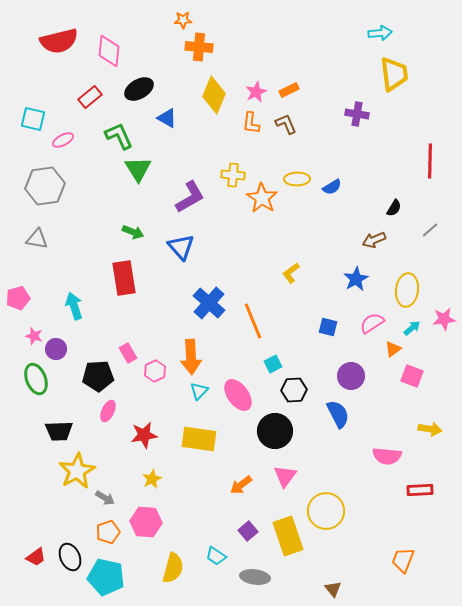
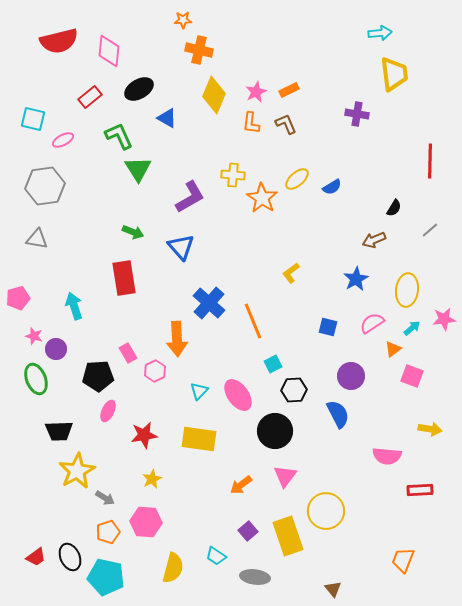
orange cross at (199, 47): moved 3 px down; rotated 8 degrees clockwise
yellow ellipse at (297, 179): rotated 40 degrees counterclockwise
orange arrow at (191, 357): moved 14 px left, 18 px up
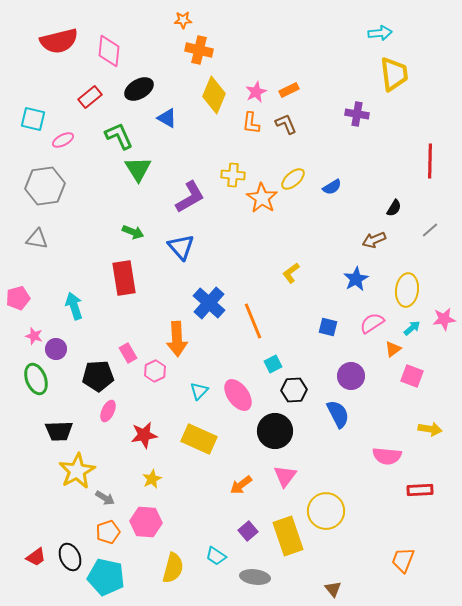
yellow ellipse at (297, 179): moved 4 px left
yellow rectangle at (199, 439): rotated 16 degrees clockwise
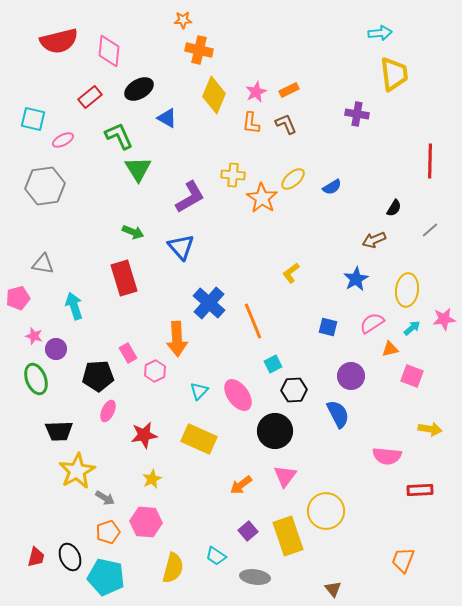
gray triangle at (37, 239): moved 6 px right, 25 px down
red rectangle at (124, 278): rotated 8 degrees counterclockwise
orange triangle at (393, 349): moved 3 px left; rotated 24 degrees clockwise
red trapezoid at (36, 557): rotated 40 degrees counterclockwise
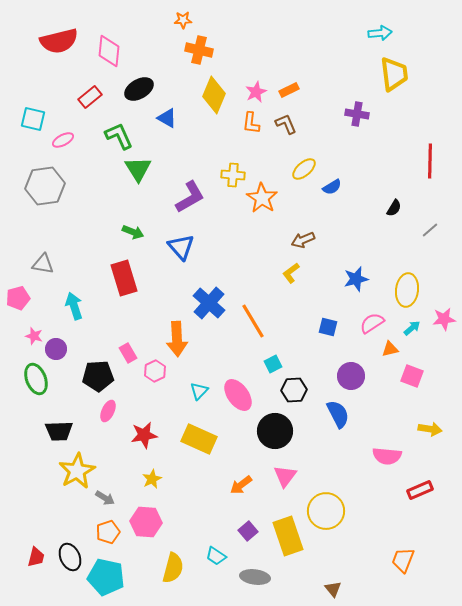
yellow ellipse at (293, 179): moved 11 px right, 10 px up
brown arrow at (374, 240): moved 71 px left
blue star at (356, 279): rotated 15 degrees clockwise
orange line at (253, 321): rotated 9 degrees counterclockwise
red rectangle at (420, 490): rotated 20 degrees counterclockwise
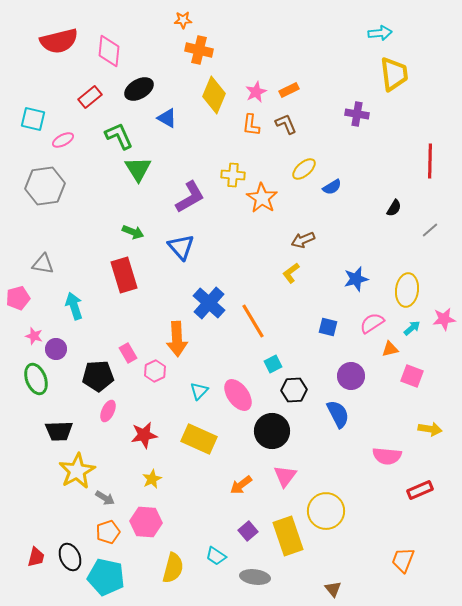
orange L-shape at (251, 123): moved 2 px down
red rectangle at (124, 278): moved 3 px up
black circle at (275, 431): moved 3 px left
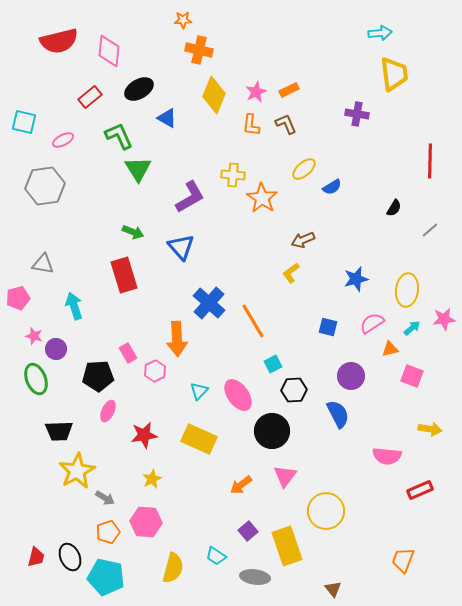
cyan square at (33, 119): moved 9 px left, 3 px down
yellow rectangle at (288, 536): moved 1 px left, 10 px down
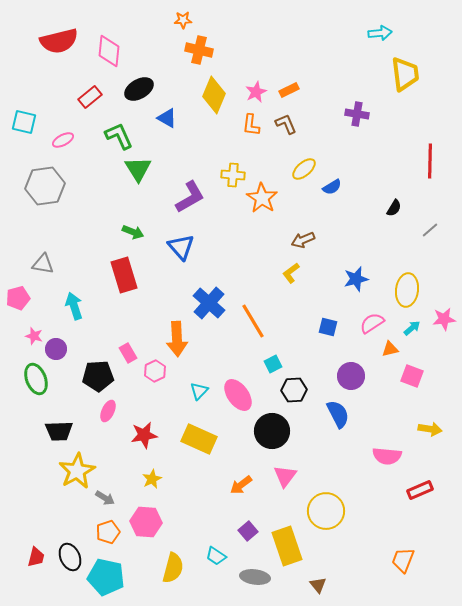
yellow trapezoid at (394, 74): moved 11 px right
brown triangle at (333, 589): moved 15 px left, 4 px up
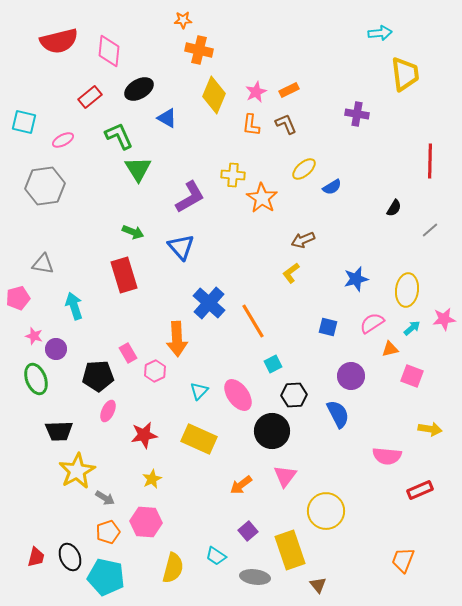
black hexagon at (294, 390): moved 5 px down
yellow rectangle at (287, 546): moved 3 px right, 4 px down
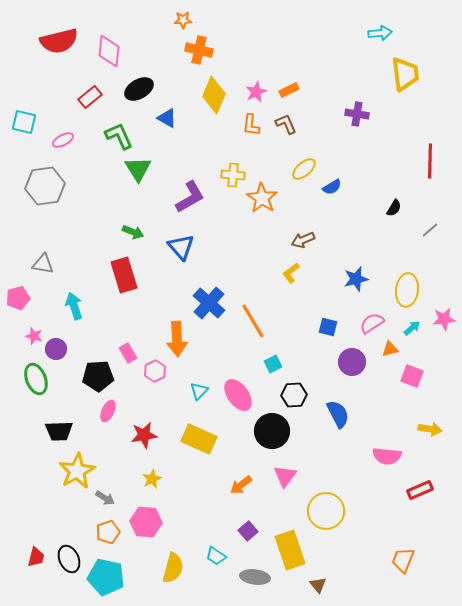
purple circle at (351, 376): moved 1 px right, 14 px up
black ellipse at (70, 557): moved 1 px left, 2 px down
